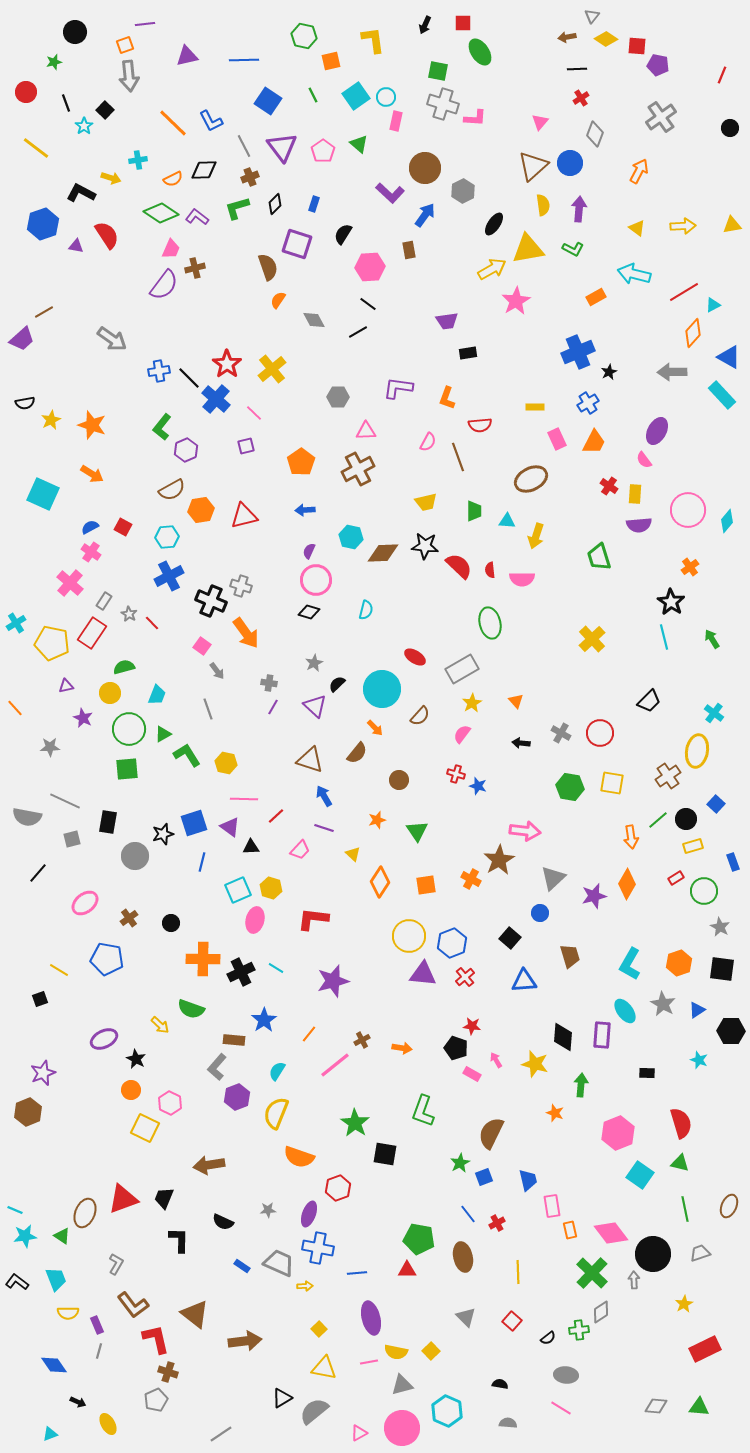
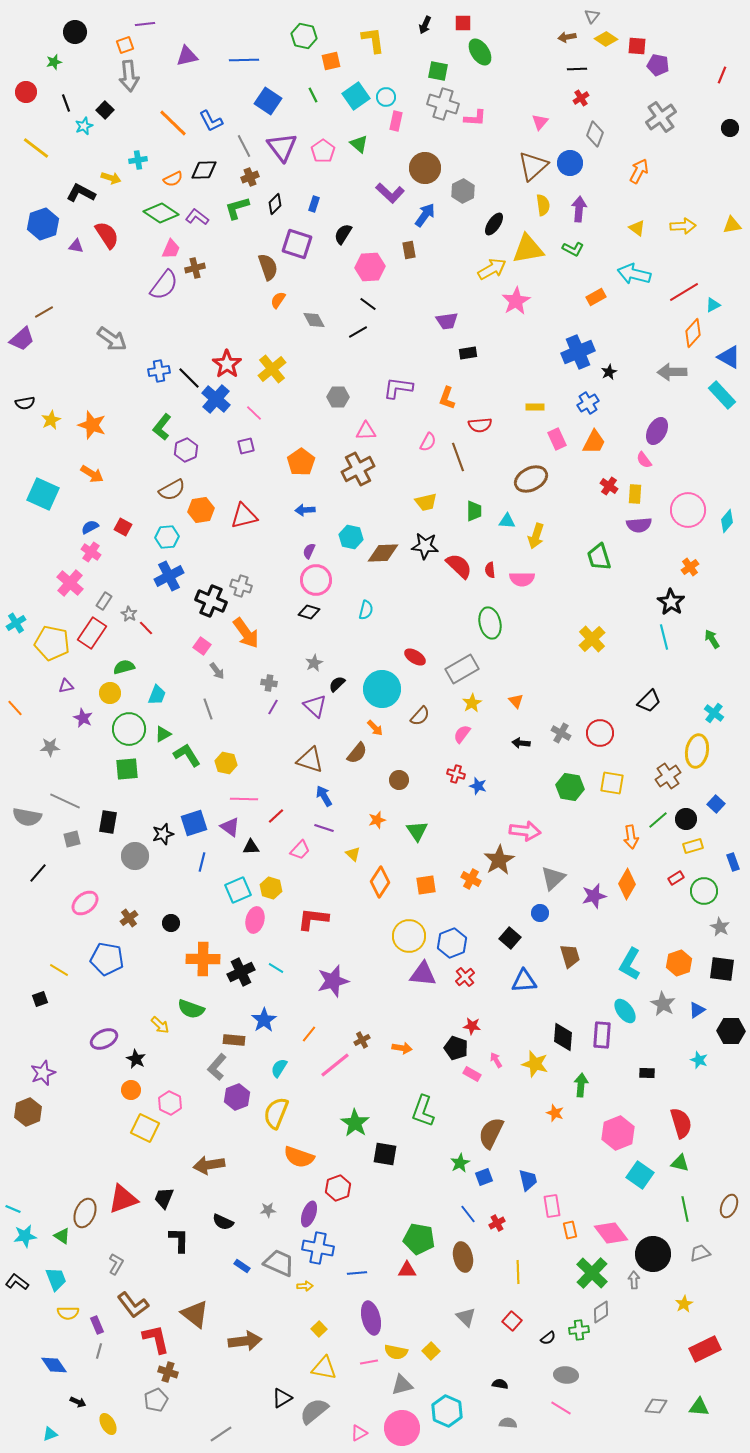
cyan star at (84, 126): rotated 12 degrees clockwise
red line at (152, 623): moved 6 px left, 5 px down
cyan semicircle at (277, 1071): moved 2 px right, 3 px up
cyan line at (15, 1210): moved 2 px left, 1 px up
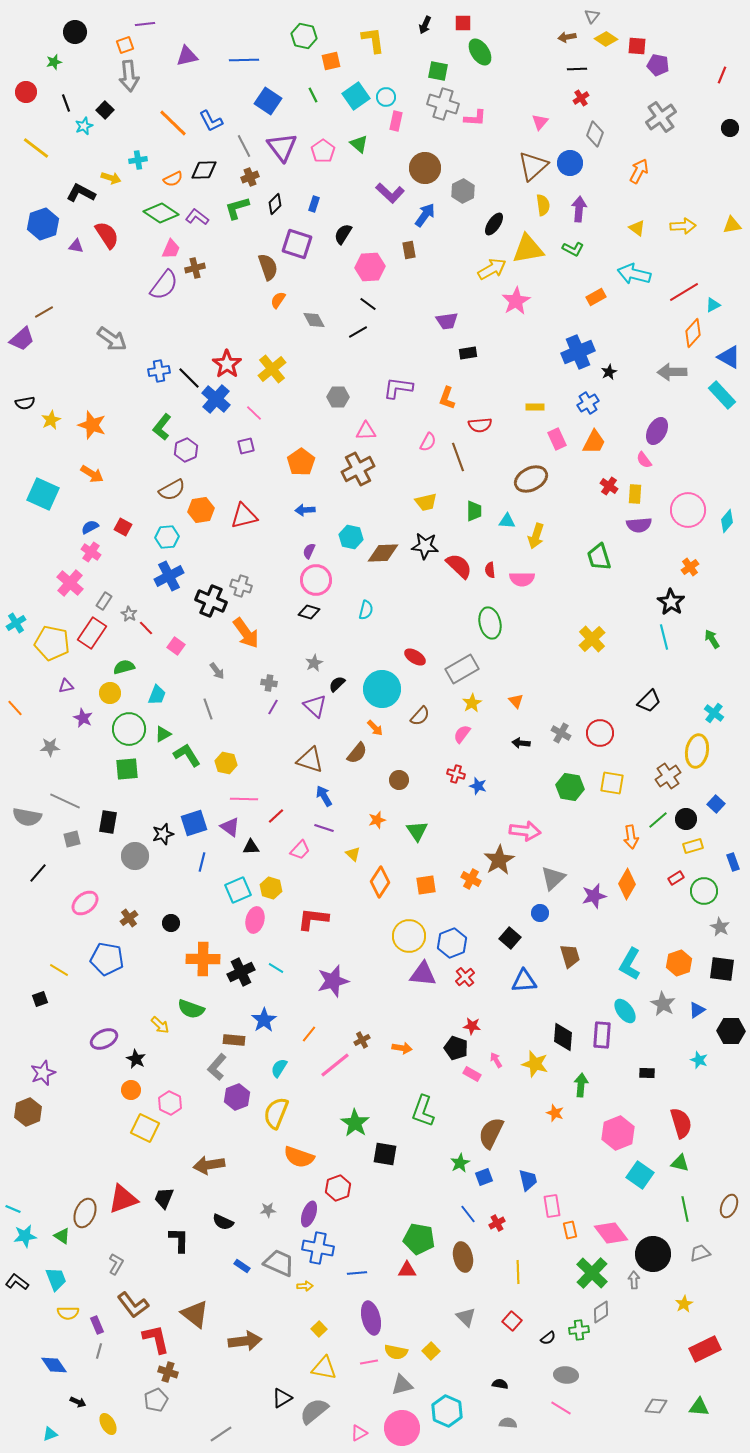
pink square at (202, 646): moved 26 px left
